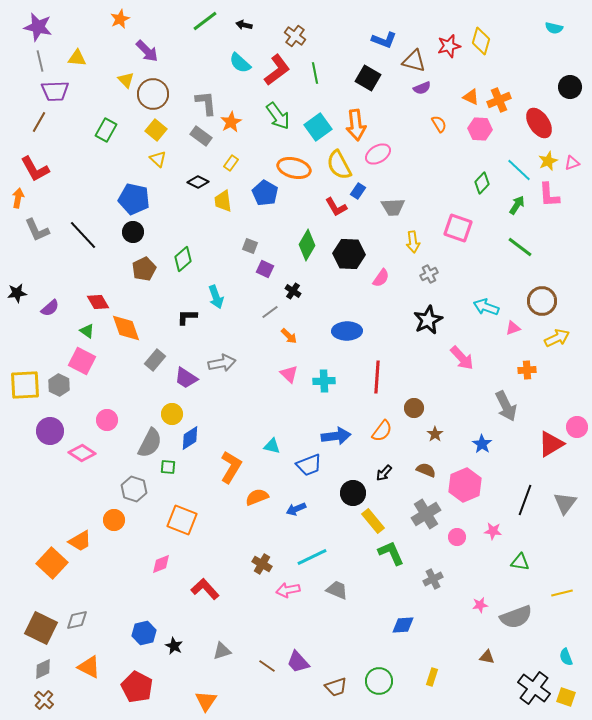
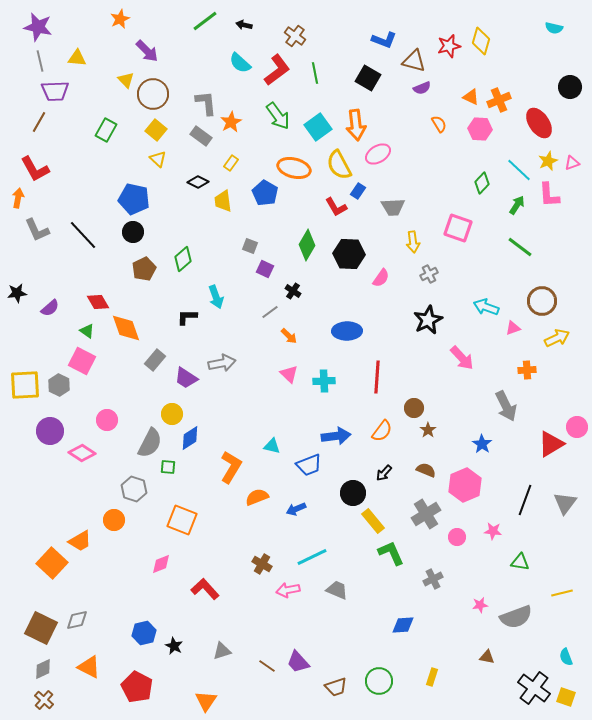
brown star at (435, 434): moved 7 px left, 4 px up
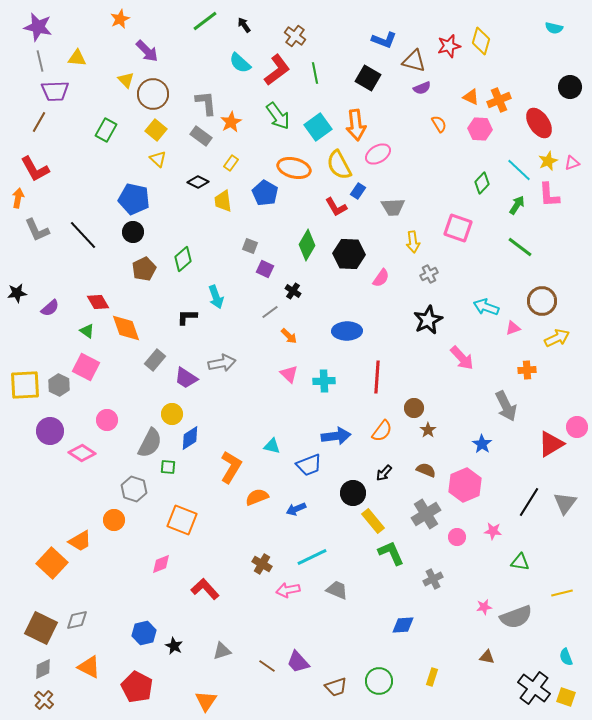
black arrow at (244, 25): rotated 42 degrees clockwise
pink square at (82, 361): moved 4 px right, 6 px down
black line at (525, 500): moved 4 px right, 2 px down; rotated 12 degrees clockwise
pink star at (480, 605): moved 4 px right, 2 px down
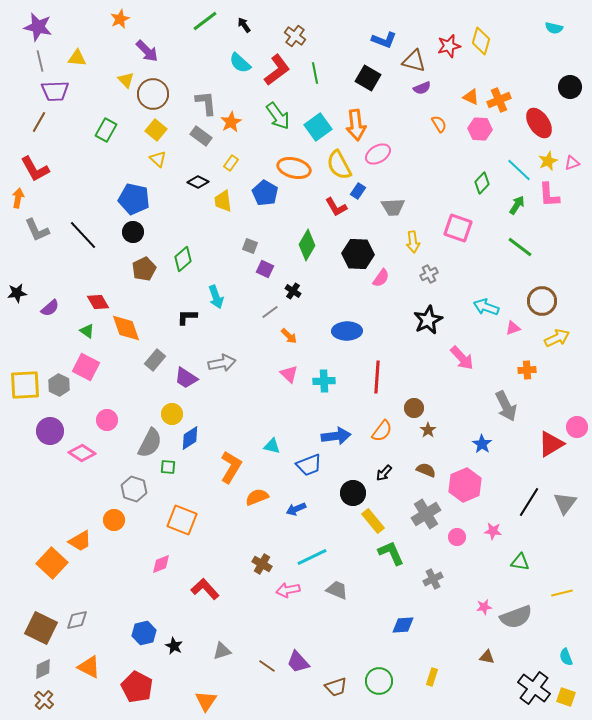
black hexagon at (349, 254): moved 9 px right
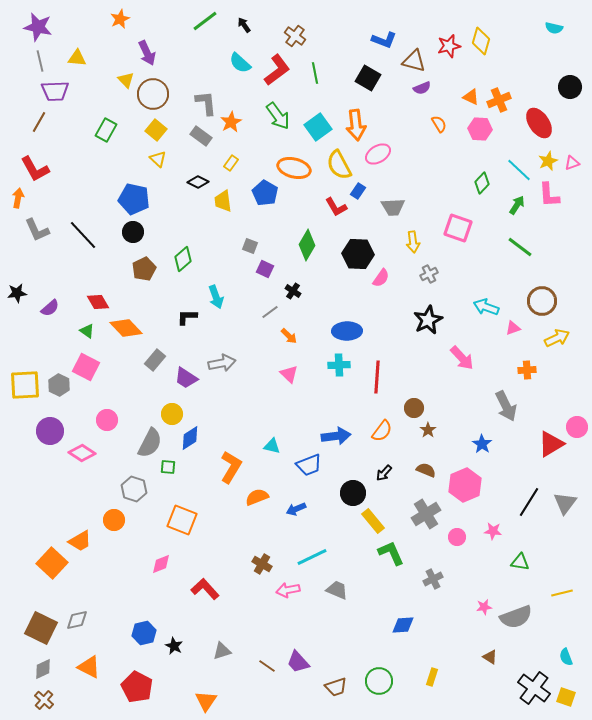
purple arrow at (147, 51): moved 2 px down; rotated 20 degrees clockwise
orange diamond at (126, 328): rotated 24 degrees counterclockwise
cyan cross at (324, 381): moved 15 px right, 16 px up
brown triangle at (487, 657): moved 3 px right; rotated 21 degrees clockwise
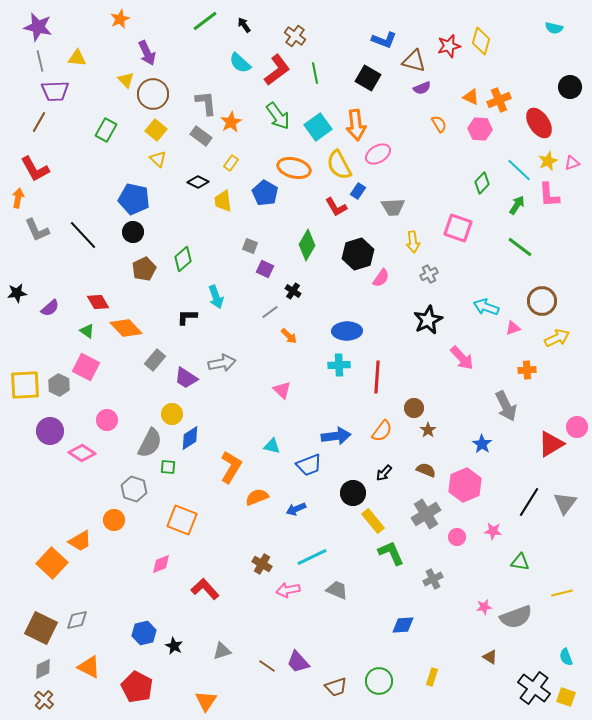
black hexagon at (358, 254): rotated 20 degrees counterclockwise
pink triangle at (289, 374): moved 7 px left, 16 px down
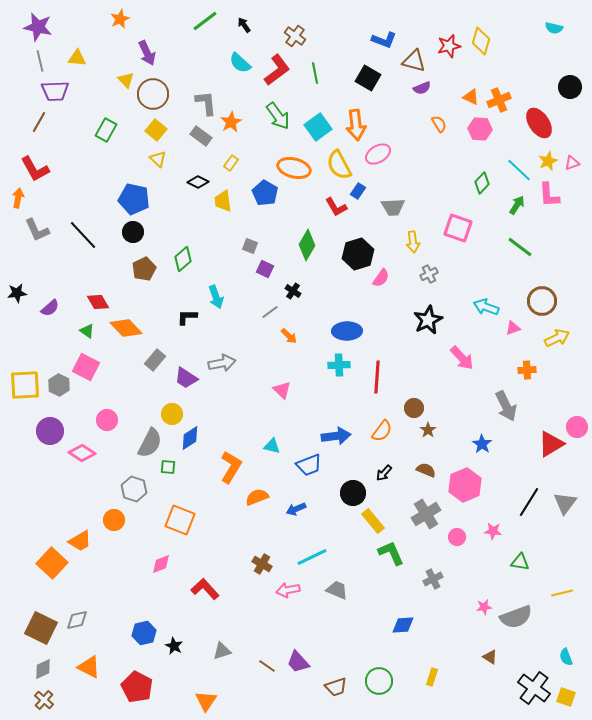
orange square at (182, 520): moved 2 px left
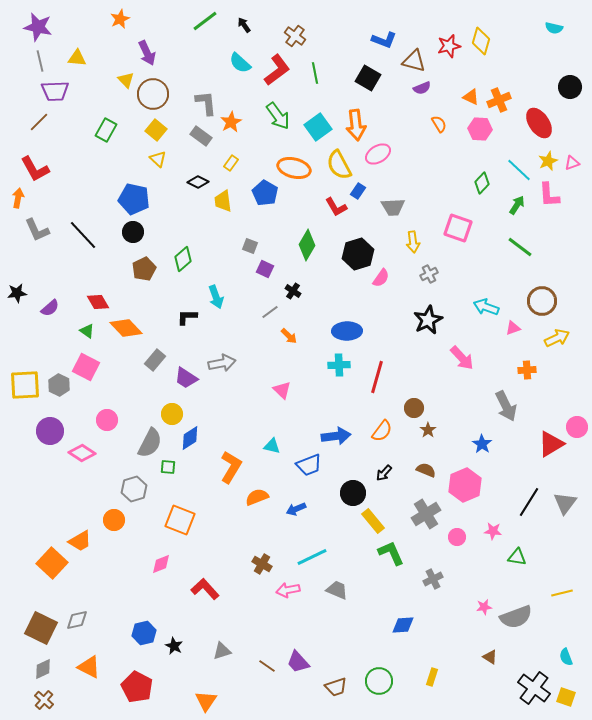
brown line at (39, 122): rotated 15 degrees clockwise
red line at (377, 377): rotated 12 degrees clockwise
gray hexagon at (134, 489): rotated 25 degrees clockwise
green triangle at (520, 562): moved 3 px left, 5 px up
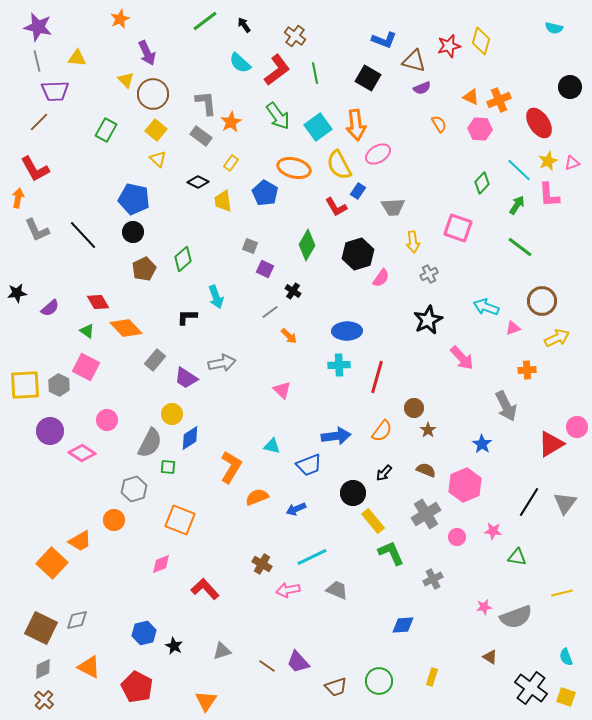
gray line at (40, 61): moved 3 px left
black cross at (534, 688): moved 3 px left
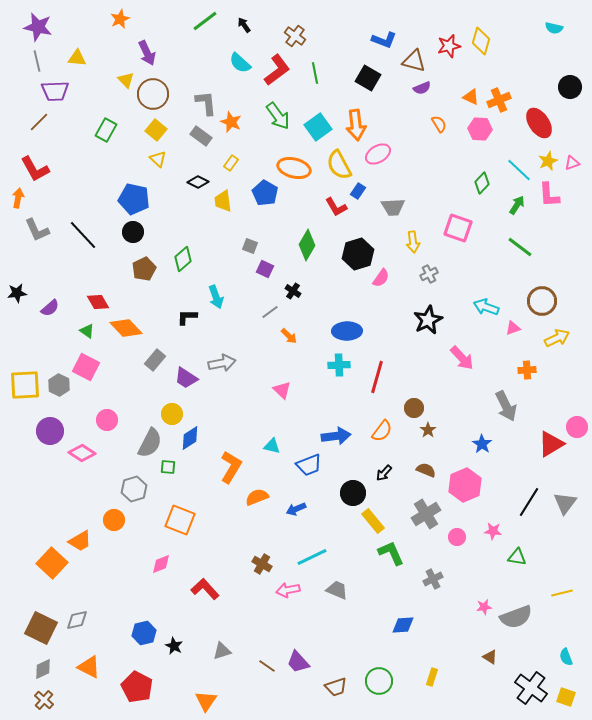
orange star at (231, 122): rotated 20 degrees counterclockwise
